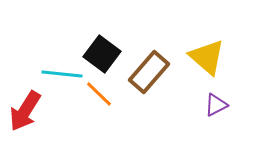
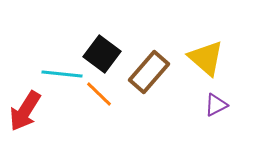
yellow triangle: moved 1 px left, 1 px down
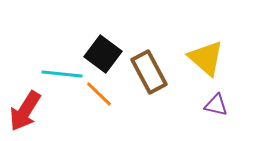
black square: moved 1 px right
brown rectangle: rotated 69 degrees counterclockwise
purple triangle: rotated 40 degrees clockwise
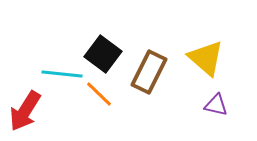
brown rectangle: rotated 54 degrees clockwise
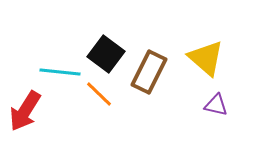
black square: moved 3 px right
cyan line: moved 2 px left, 2 px up
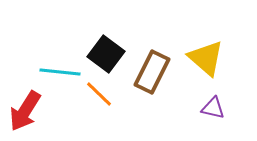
brown rectangle: moved 3 px right
purple triangle: moved 3 px left, 3 px down
